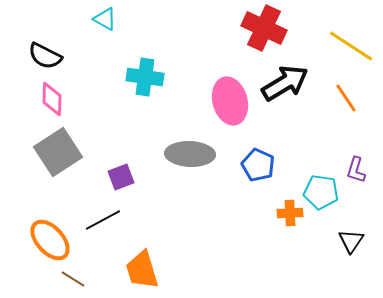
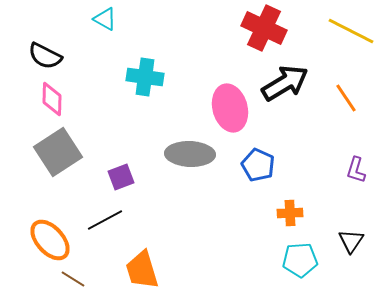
yellow line: moved 15 px up; rotated 6 degrees counterclockwise
pink ellipse: moved 7 px down
cyan pentagon: moved 21 px left, 68 px down; rotated 12 degrees counterclockwise
black line: moved 2 px right
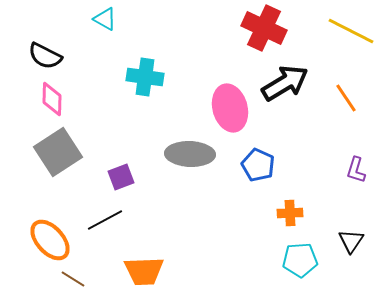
orange trapezoid: moved 2 px right, 1 px down; rotated 75 degrees counterclockwise
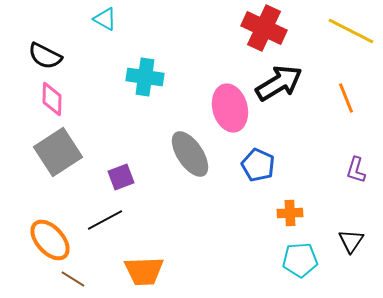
black arrow: moved 6 px left
orange line: rotated 12 degrees clockwise
gray ellipse: rotated 54 degrees clockwise
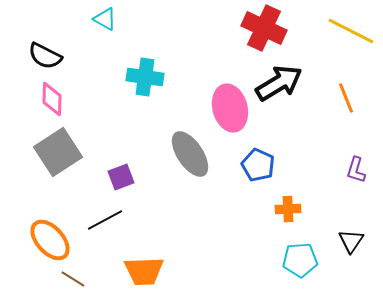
orange cross: moved 2 px left, 4 px up
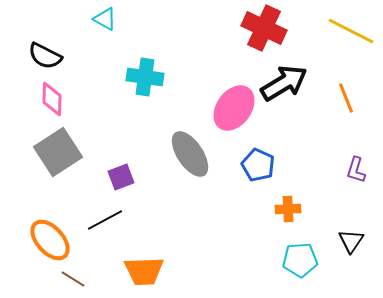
black arrow: moved 5 px right
pink ellipse: moved 4 px right; rotated 51 degrees clockwise
